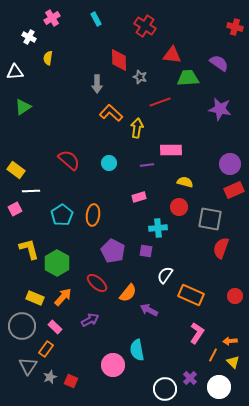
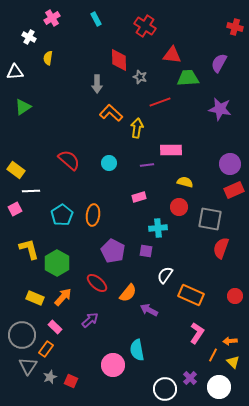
purple semicircle at (219, 63): rotated 96 degrees counterclockwise
purple arrow at (90, 320): rotated 12 degrees counterclockwise
gray circle at (22, 326): moved 9 px down
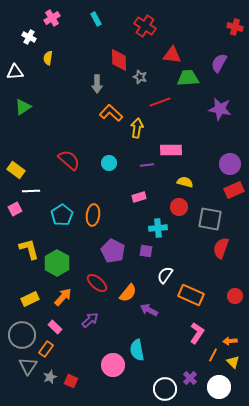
yellow rectangle at (35, 298): moved 5 px left, 1 px down; rotated 48 degrees counterclockwise
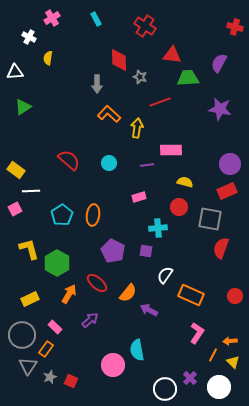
orange L-shape at (111, 113): moved 2 px left, 1 px down
red rectangle at (234, 190): moved 7 px left, 1 px down
orange arrow at (63, 297): moved 6 px right, 3 px up; rotated 12 degrees counterclockwise
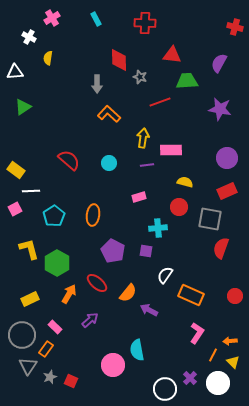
red cross at (145, 26): moved 3 px up; rotated 30 degrees counterclockwise
green trapezoid at (188, 78): moved 1 px left, 3 px down
yellow arrow at (137, 128): moved 6 px right, 10 px down
purple circle at (230, 164): moved 3 px left, 6 px up
cyan pentagon at (62, 215): moved 8 px left, 1 px down
white circle at (219, 387): moved 1 px left, 4 px up
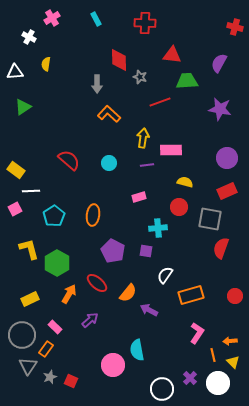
yellow semicircle at (48, 58): moved 2 px left, 6 px down
orange rectangle at (191, 295): rotated 40 degrees counterclockwise
orange line at (213, 355): rotated 40 degrees counterclockwise
white circle at (165, 389): moved 3 px left
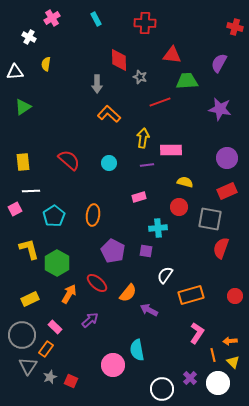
yellow rectangle at (16, 170): moved 7 px right, 8 px up; rotated 48 degrees clockwise
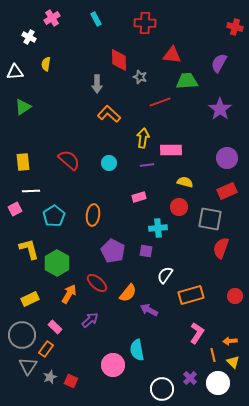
purple star at (220, 109): rotated 25 degrees clockwise
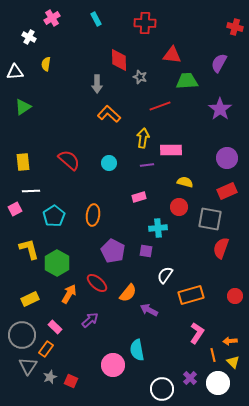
red line at (160, 102): moved 4 px down
